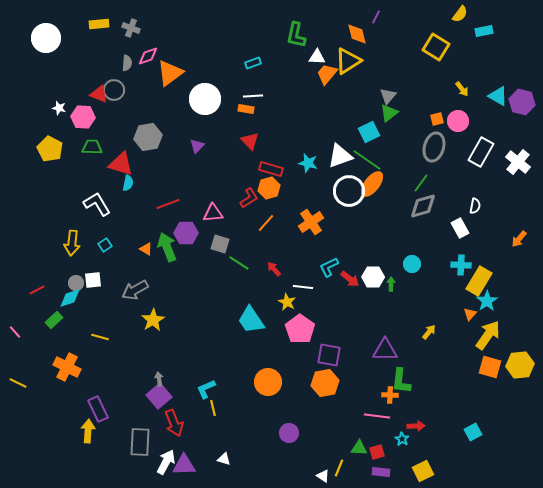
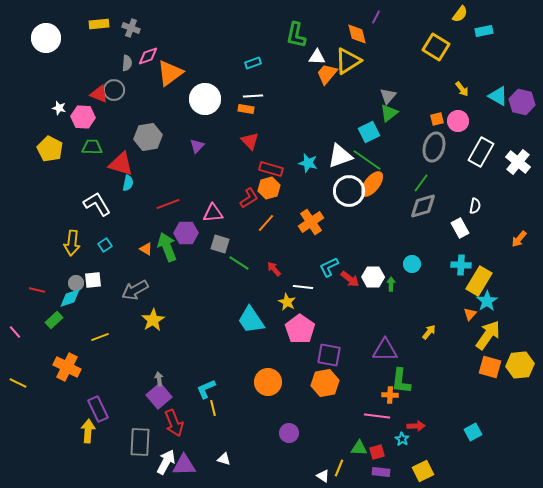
red line at (37, 290): rotated 42 degrees clockwise
yellow line at (100, 337): rotated 36 degrees counterclockwise
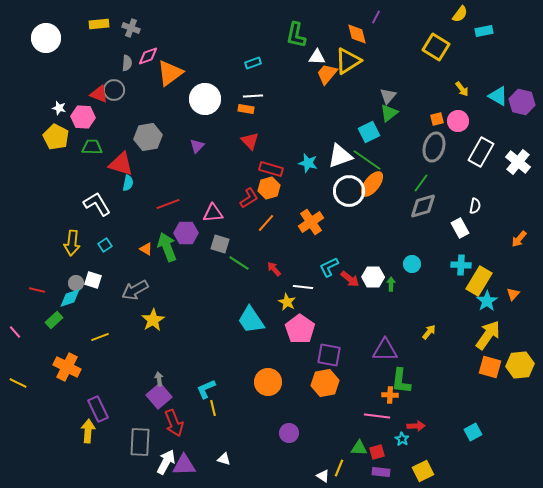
yellow pentagon at (50, 149): moved 6 px right, 12 px up
white square at (93, 280): rotated 24 degrees clockwise
orange triangle at (470, 314): moved 43 px right, 20 px up
